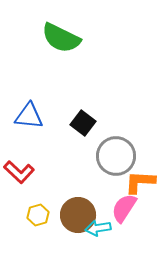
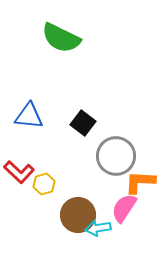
yellow hexagon: moved 6 px right, 31 px up
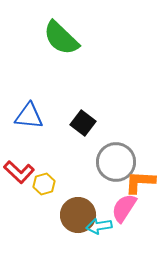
green semicircle: rotated 18 degrees clockwise
gray circle: moved 6 px down
cyan arrow: moved 1 px right, 2 px up
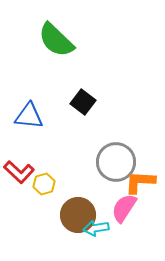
green semicircle: moved 5 px left, 2 px down
black square: moved 21 px up
cyan arrow: moved 3 px left, 2 px down
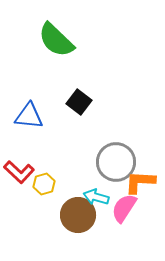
black square: moved 4 px left
cyan arrow: moved 31 px up; rotated 25 degrees clockwise
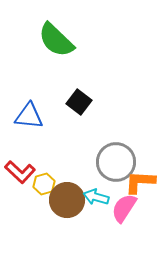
red L-shape: moved 1 px right
brown circle: moved 11 px left, 15 px up
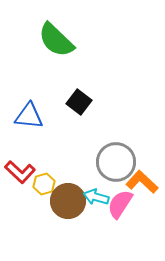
orange L-shape: moved 2 px right; rotated 40 degrees clockwise
brown circle: moved 1 px right, 1 px down
pink semicircle: moved 4 px left, 4 px up
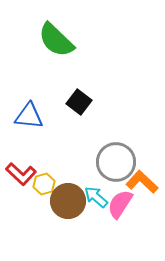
red L-shape: moved 1 px right, 2 px down
cyan arrow: rotated 25 degrees clockwise
